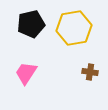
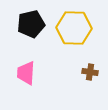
yellow hexagon: rotated 12 degrees clockwise
pink trapezoid: rotated 30 degrees counterclockwise
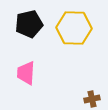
black pentagon: moved 2 px left
brown cross: moved 2 px right, 27 px down; rotated 21 degrees counterclockwise
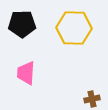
black pentagon: moved 7 px left; rotated 12 degrees clockwise
